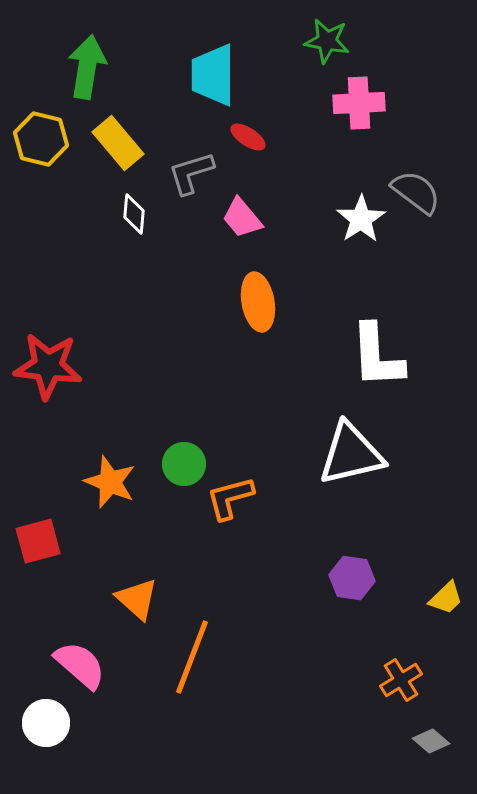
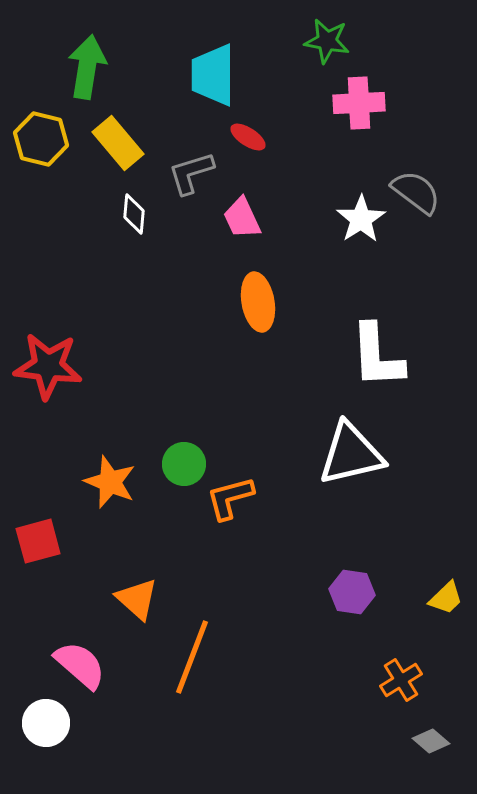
pink trapezoid: rotated 15 degrees clockwise
purple hexagon: moved 14 px down
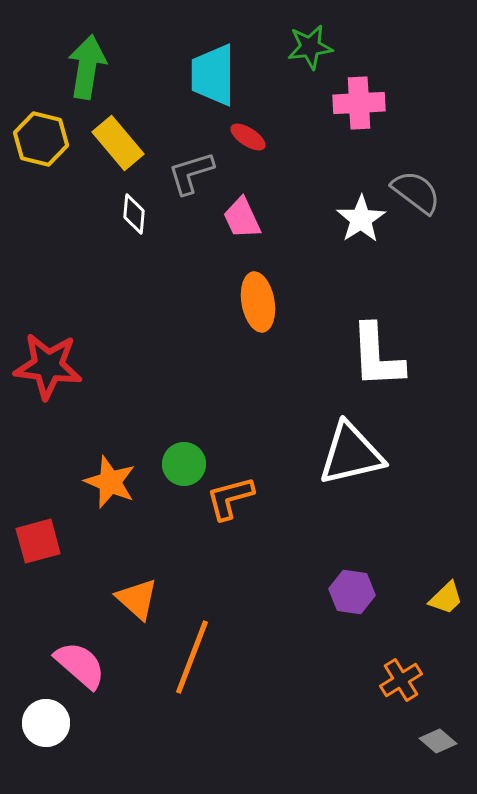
green star: moved 17 px left, 6 px down; rotated 18 degrees counterclockwise
gray diamond: moved 7 px right
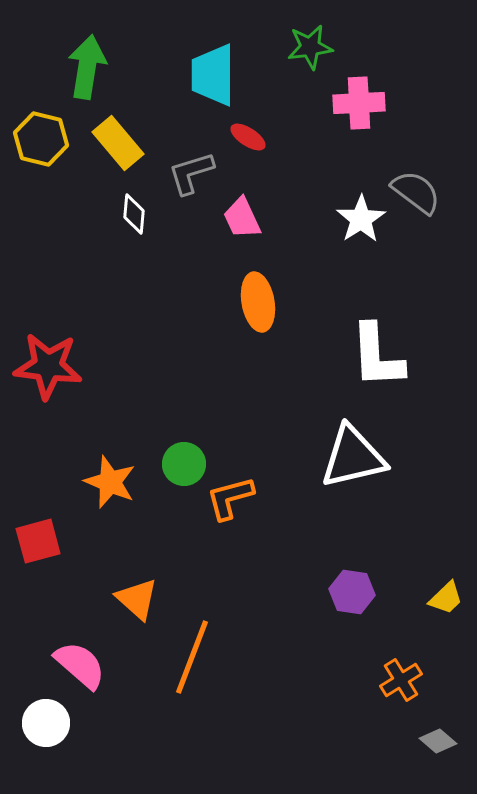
white triangle: moved 2 px right, 3 px down
